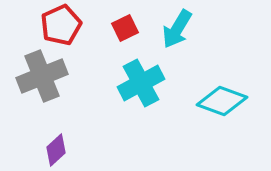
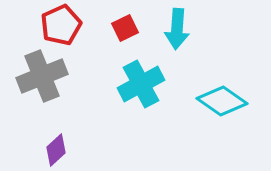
cyan arrow: rotated 27 degrees counterclockwise
cyan cross: moved 1 px down
cyan diamond: rotated 15 degrees clockwise
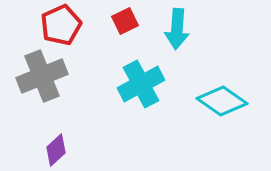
red square: moved 7 px up
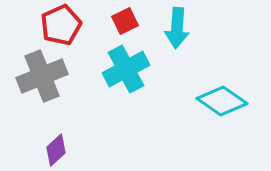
cyan arrow: moved 1 px up
cyan cross: moved 15 px left, 15 px up
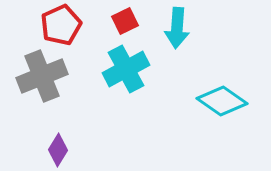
purple diamond: moved 2 px right; rotated 16 degrees counterclockwise
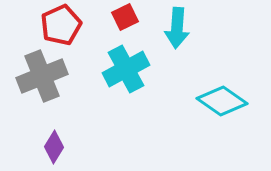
red square: moved 4 px up
purple diamond: moved 4 px left, 3 px up
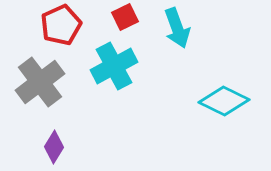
cyan arrow: rotated 24 degrees counterclockwise
cyan cross: moved 12 px left, 3 px up
gray cross: moved 2 px left, 6 px down; rotated 15 degrees counterclockwise
cyan diamond: moved 2 px right; rotated 9 degrees counterclockwise
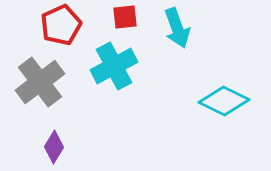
red square: rotated 20 degrees clockwise
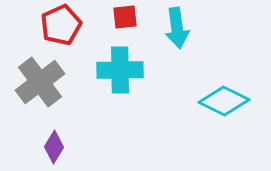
cyan arrow: rotated 12 degrees clockwise
cyan cross: moved 6 px right, 4 px down; rotated 27 degrees clockwise
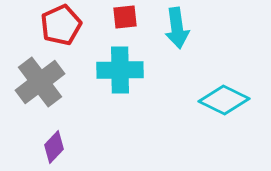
cyan diamond: moved 1 px up
purple diamond: rotated 12 degrees clockwise
